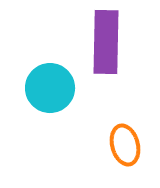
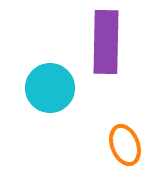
orange ellipse: rotated 6 degrees counterclockwise
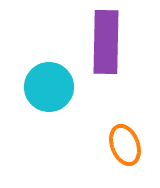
cyan circle: moved 1 px left, 1 px up
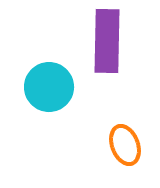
purple rectangle: moved 1 px right, 1 px up
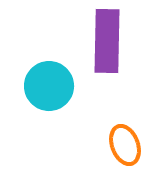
cyan circle: moved 1 px up
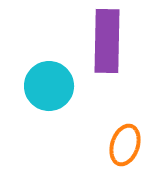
orange ellipse: rotated 39 degrees clockwise
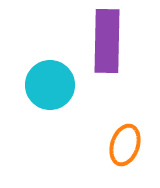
cyan circle: moved 1 px right, 1 px up
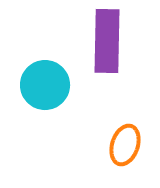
cyan circle: moved 5 px left
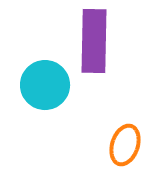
purple rectangle: moved 13 px left
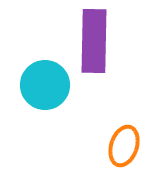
orange ellipse: moved 1 px left, 1 px down
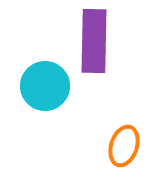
cyan circle: moved 1 px down
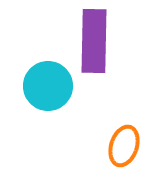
cyan circle: moved 3 px right
